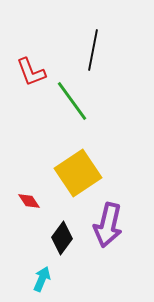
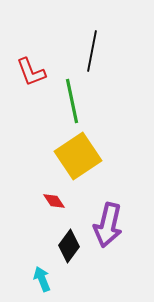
black line: moved 1 px left, 1 px down
green line: rotated 24 degrees clockwise
yellow square: moved 17 px up
red diamond: moved 25 px right
black diamond: moved 7 px right, 8 px down
cyan arrow: rotated 45 degrees counterclockwise
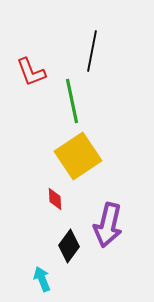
red diamond: moved 1 px right, 2 px up; rotated 30 degrees clockwise
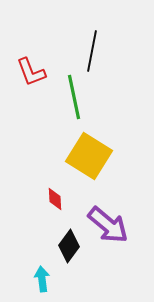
green line: moved 2 px right, 4 px up
yellow square: moved 11 px right; rotated 24 degrees counterclockwise
purple arrow: rotated 63 degrees counterclockwise
cyan arrow: rotated 15 degrees clockwise
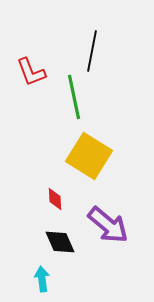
black diamond: moved 9 px left, 4 px up; rotated 60 degrees counterclockwise
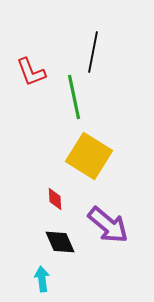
black line: moved 1 px right, 1 px down
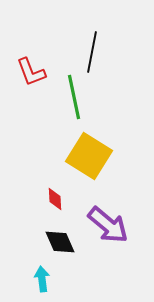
black line: moved 1 px left
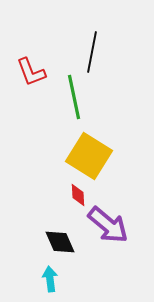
red diamond: moved 23 px right, 4 px up
cyan arrow: moved 8 px right
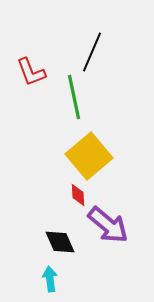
black line: rotated 12 degrees clockwise
yellow square: rotated 18 degrees clockwise
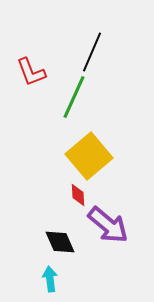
green line: rotated 36 degrees clockwise
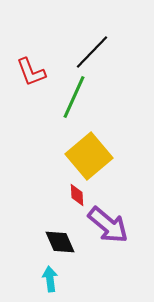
black line: rotated 21 degrees clockwise
red diamond: moved 1 px left
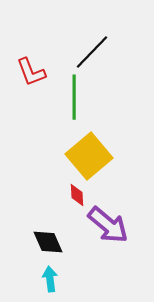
green line: rotated 24 degrees counterclockwise
black diamond: moved 12 px left
